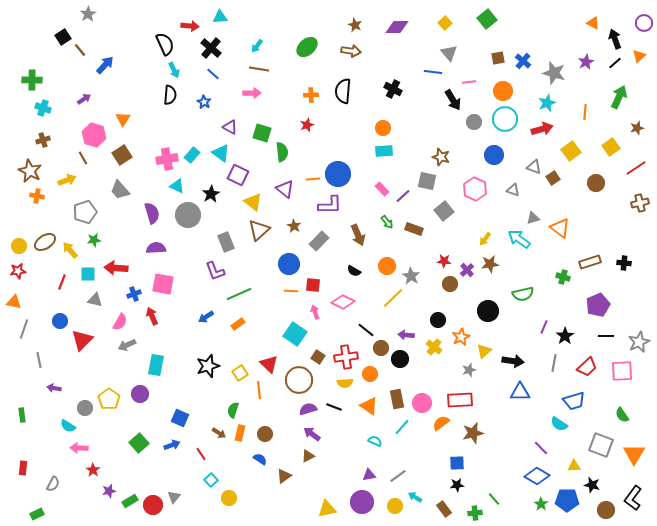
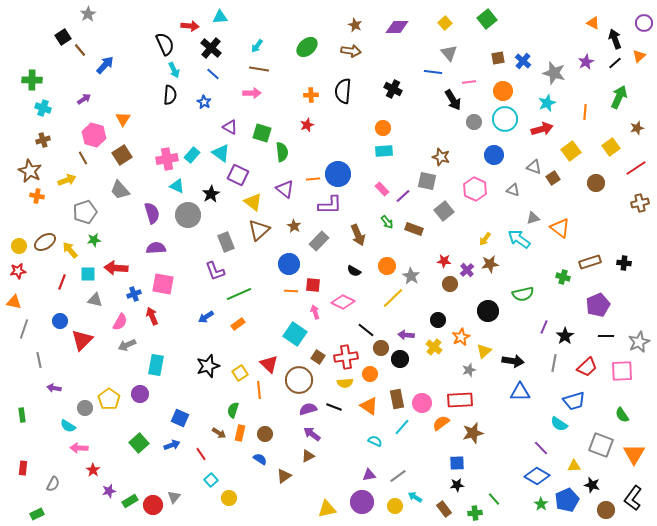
blue pentagon at (567, 500): rotated 25 degrees counterclockwise
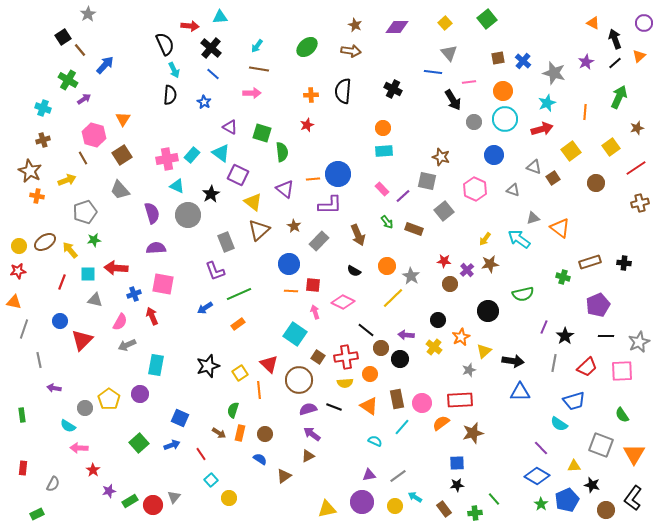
green cross at (32, 80): moved 36 px right; rotated 30 degrees clockwise
blue arrow at (206, 317): moved 1 px left, 9 px up
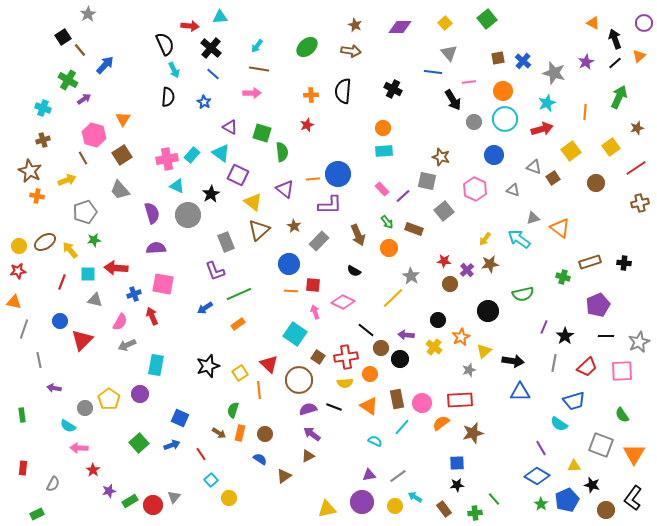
purple diamond at (397, 27): moved 3 px right
black semicircle at (170, 95): moved 2 px left, 2 px down
orange circle at (387, 266): moved 2 px right, 18 px up
purple line at (541, 448): rotated 14 degrees clockwise
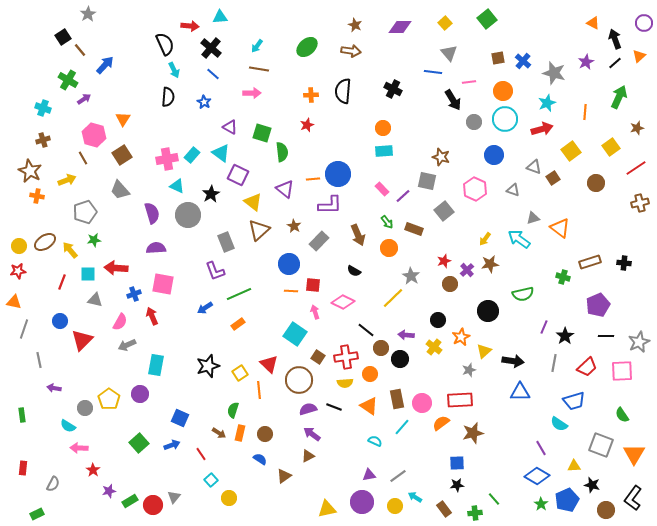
red star at (444, 261): rotated 24 degrees counterclockwise
